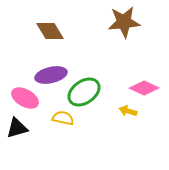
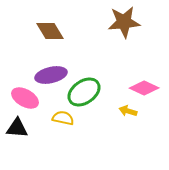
black triangle: rotated 20 degrees clockwise
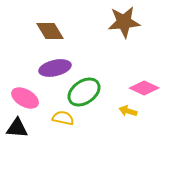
purple ellipse: moved 4 px right, 7 px up
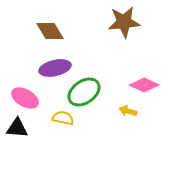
pink diamond: moved 3 px up
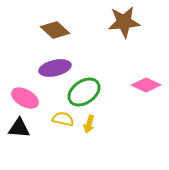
brown diamond: moved 5 px right, 1 px up; rotated 16 degrees counterclockwise
pink diamond: moved 2 px right
yellow arrow: moved 39 px left, 13 px down; rotated 90 degrees counterclockwise
yellow semicircle: moved 1 px down
black triangle: moved 2 px right
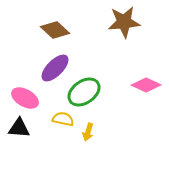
purple ellipse: rotated 32 degrees counterclockwise
yellow arrow: moved 1 px left, 8 px down
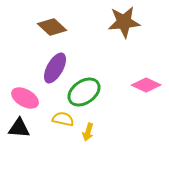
brown diamond: moved 3 px left, 3 px up
purple ellipse: rotated 16 degrees counterclockwise
